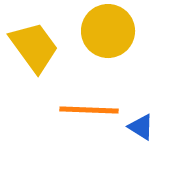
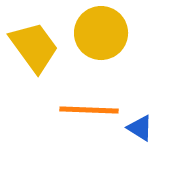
yellow circle: moved 7 px left, 2 px down
blue triangle: moved 1 px left, 1 px down
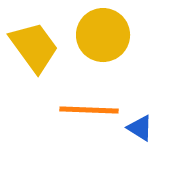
yellow circle: moved 2 px right, 2 px down
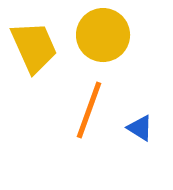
yellow trapezoid: rotated 12 degrees clockwise
orange line: rotated 72 degrees counterclockwise
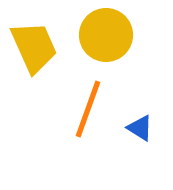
yellow circle: moved 3 px right
orange line: moved 1 px left, 1 px up
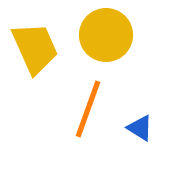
yellow trapezoid: moved 1 px right, 1 px down
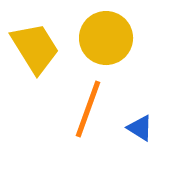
yellow circle: moved 3 px down
yellow trapezoid: rotated 8 degrees counterclockwise
